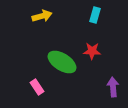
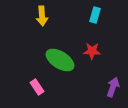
yellow arrow: rotated 102 degrees clockwise
green ellipse: moved 2 px left, 2 px up
purple arrow: rotated 24 degrees clockwise
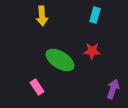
purple arrow: moved 2 px down
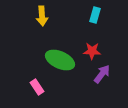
green ellipse: rotated 8 degrees counterclockwise
purple arrow: moved 11 px left, 15 px up; rotated 18 degrees clockwise
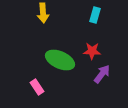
yellow arrow: moved 1 px right, 3 px up
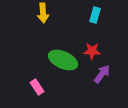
green ellipse: moved 3 px right
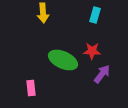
pink rectangle: moved 6 px left, 1 px down; rotated 28 degrees clockwise
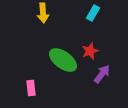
cyan rectangle: moved 2 px left, 2 px up; rotated 14 degrees clockwise
red star: moved 2 px left; rotated 24 degrees counterclockwise
green ellipse: rotated 12 degrees clockwise
